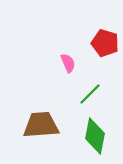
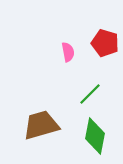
pink semicircle: moved 11 px up; rotated 12 degrees clockwise
brown trapezoid: rotated 12 degrees counterclockwise
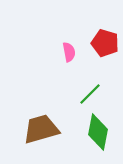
pink semicircle: moved 1 px right
brown trapezoid: moved 4 px down
green diamond: moved 3 px right, 4 px up
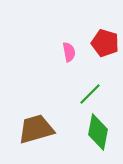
brown trapezoid: moved 5 px left
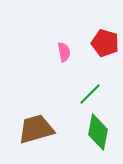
pink semicircle: moved 5 px left
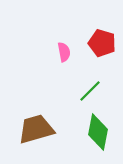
red pentagon: moved 3 px left
green line: moved 3 px up
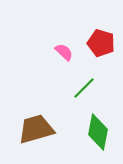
red pentagon: moved 1 px left
pink semicircle: rotated 36 degrees counterclockwise
green line: moved 6 px left, 3 px up
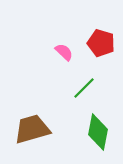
brown trapezoid: moved 4 px left
